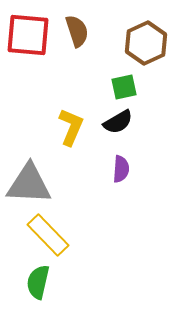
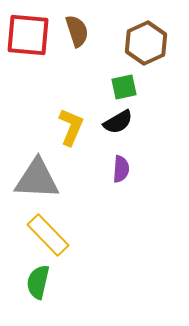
gray triangle: moved 8 px right, 5 px up
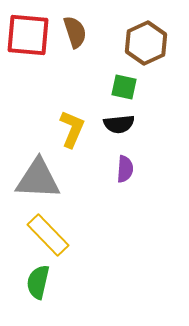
brown semicircle: moved 2 px left, 1 px down
green square: rotated 24 degrees clockwise
black semicircle: moved 1 px right, 2 px down; rotated 24 degrees clockwise
yellow L-shape: moved 1 px right, 2 px down
purple semicircle: moved 4 px right
gray triangle: moved 1 px right
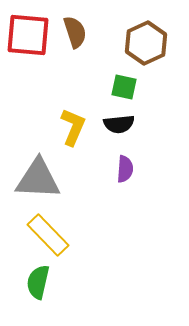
yellow L-shape: moved 1 px right, 2 px up
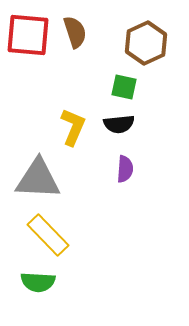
green semicircle: rotated 100 degrees counterclockwise
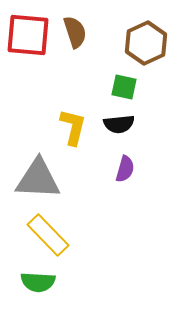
yellow L-shape: rotated 9 degrees counterclockwise
purple semicircle: rotated 12 degrees clockwise
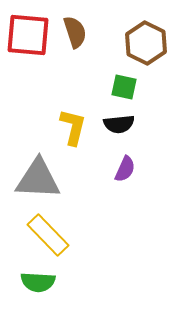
brown hexagon: rotated 9 degrees counterclockwise
purple semicircle: rotated 8 degrees clockwise
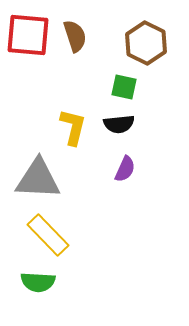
brown semicircle: moved 4 px down
